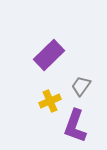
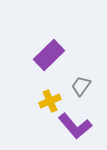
purple L-shape: rotated 60 degrees counterclockwise
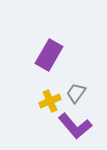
purple rectangle: rotated 16 degrees counterclockwise
gray trapezoid: moved 5 px left, 7 px down
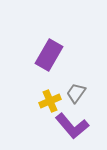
purple L-shape: moved 3 px left
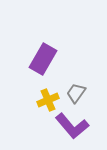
purple rectangle: moved 6 px left, 4 px down
yellow cross: moved 2 px left, 1 px up
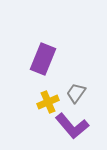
purple rectangle: rotated 8 degrees counterclockwise
yellow cross: moved 2 px down
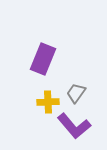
yellow cross: rotated 20 degrees clockwise
purple L-shape: moved 2 px right
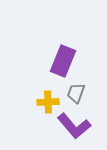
purple rectangle: moved 20 px right, 2 px down
gray trapezoid: rotated 15 degrees counterclockwise
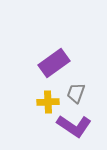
purple rectangle: moved 9 px left, 2 px down; rotated 32 degrees clockwise
purple L-shape: rotated 16 degrees counterclockwise
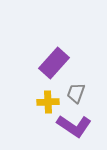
purple rectangle: rotated 12 degrees counterclockwise
